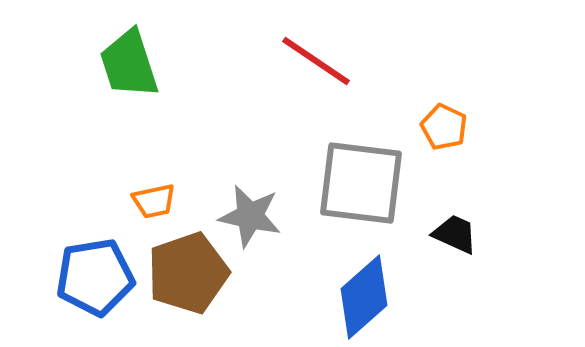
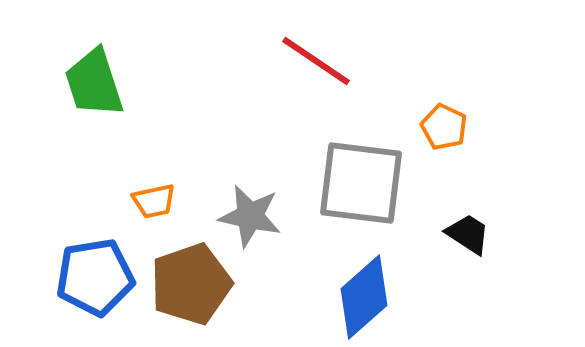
green trapezoid: moved 35 px left, 19 px down
black trapezoid: moved 13 px right; rotated 9 degrees clockwise
brown pentagon: moved 3 px right, 11 px down
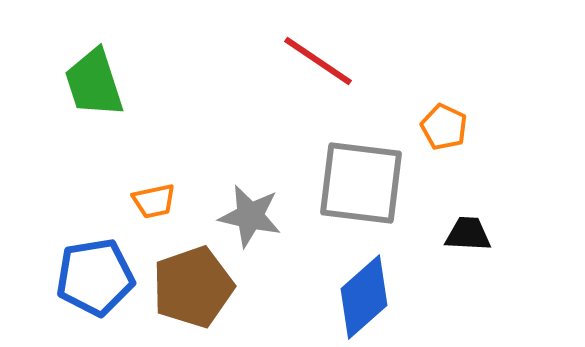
red line: moved 2 px right
black trapezoid: rotated 30 degrees counterclockwise
brown pentagon: moved 2 px right, 3 px down
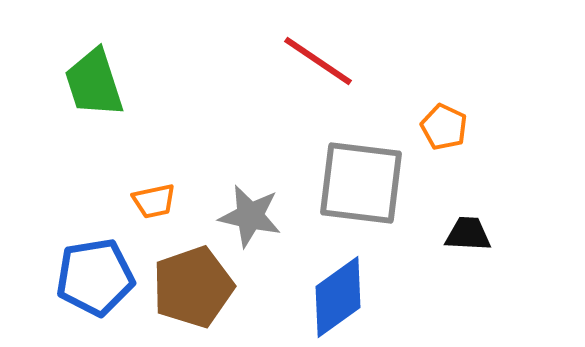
blue diamond: moved 26 px left; rotated 6 degrees clockwise
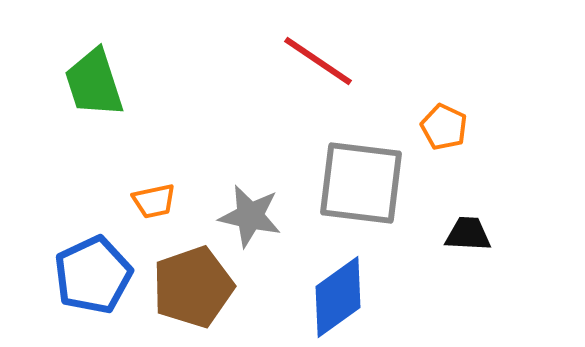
blue pentagon: moved 2 px left, 2 px up; rotated 16 degrees counterclockwise
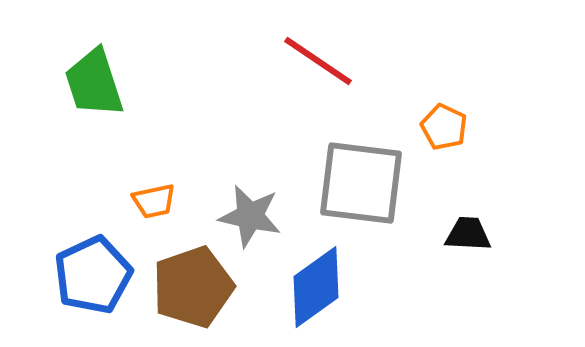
blue diamond: moved 22 px left, 10 px up
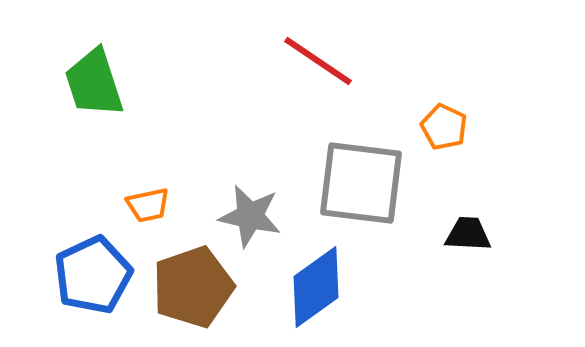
orange trapezoid: moved 6 px left, 4 px down
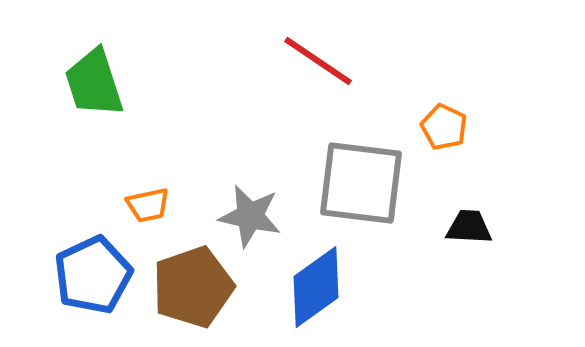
black trapezoid: moved 1 px right, 7 px up
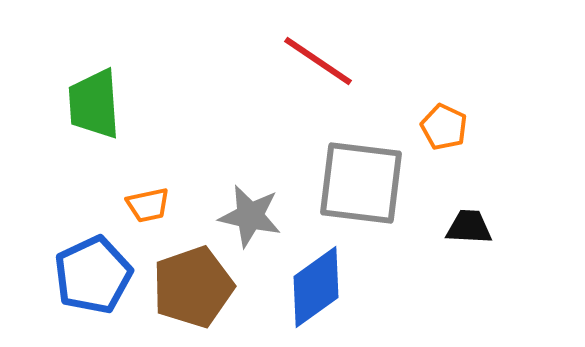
green trapezoid: moved 21 px down; rotated 14 degrees clockwise
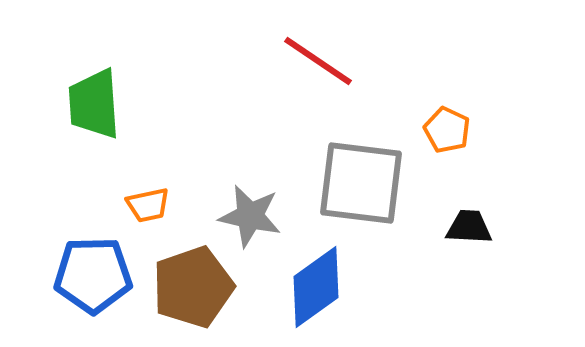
orange pentagon: moved 3 px right, 3 px down
blue pentagon: rotated 24 degrees clockwise
